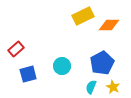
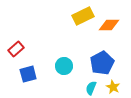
cyan circle: moved 2 px right
cyan semicircle: moved 1 px down
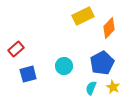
orange diamond: moved 3 px down; rotated 45 degrees counterclockwise
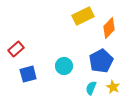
blue pentagon: moved 1 px left, 2 px up
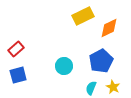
orange diamond: rotated 20 degrees clockwise
blue square: moved 10 px left, 1 px down
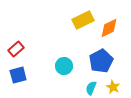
yellow rectangle: moved 4 px down
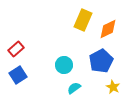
yellow rectangle: rotated 40 degrees counterclockwise
orange diamond: moved 1 px left, 1 px down
cyan circle: moved 1 px up
blue square: rotated 18 degrees counterclockwise
cyan semicircle: moved 17 px left; rotated 32 degrees clockwise
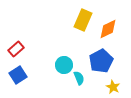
cyan semicircle: moved 5 px right, 10 px up; rotated 104 degrees clockwise
